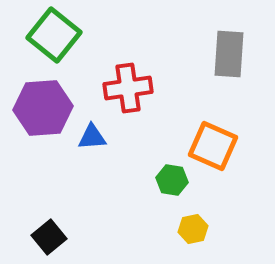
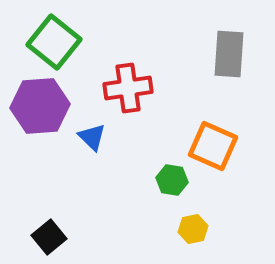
green square: moved 7 px down
purple hexagon: moved 3 px left, 2 px up
blue triangle: rotated 48 degrees clockwise
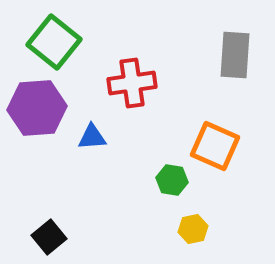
gray rectangle: moved 6 px right, 1 px down
red cross: moved 4 px right, 5 px up
purple hexagon: moved 3 px left, 2 px down
blue triangle: rotated 48 degrees counterclockwise
orange square: moved 2 px right
